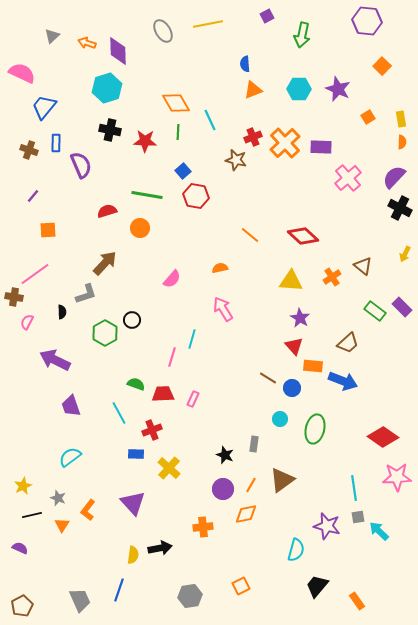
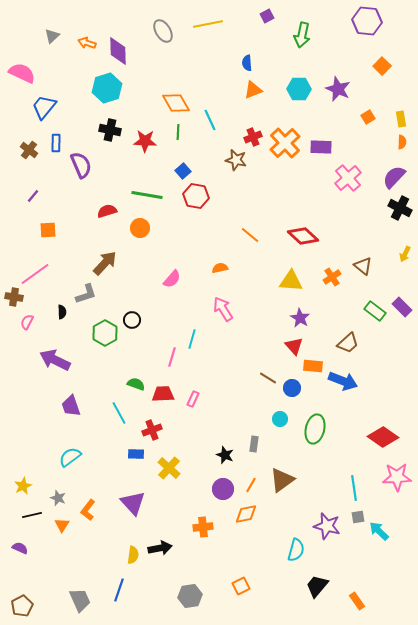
blue semicircle at (245, 64): moved 2 px right, 1 px up
brown cross at (29, 150): rotated 18 degrees clockwise
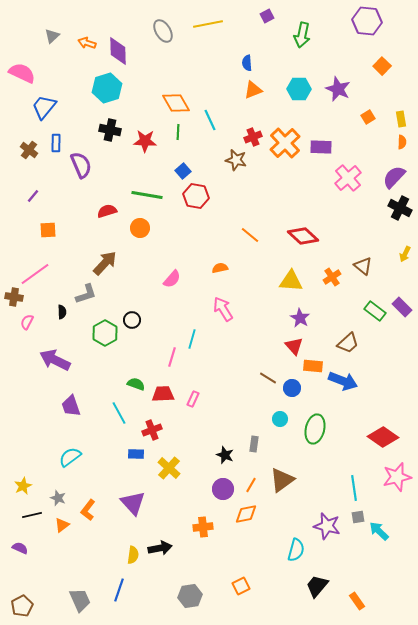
pink star at (397, 477): rotated 12 degrees counterclockwise
orange triangle at (62, 525): rotated 21 degrees clockwise
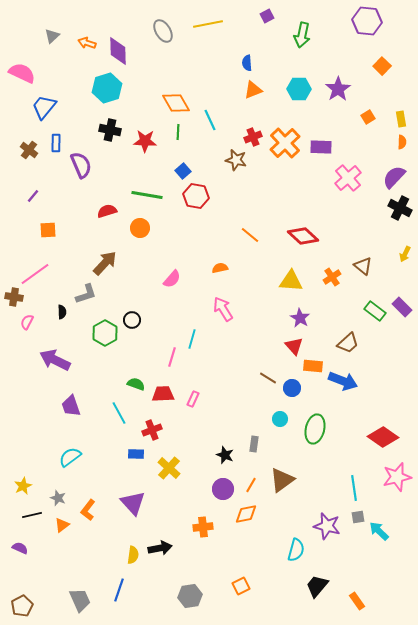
purple star at (338, 89): rotated 15 degrees clockwise
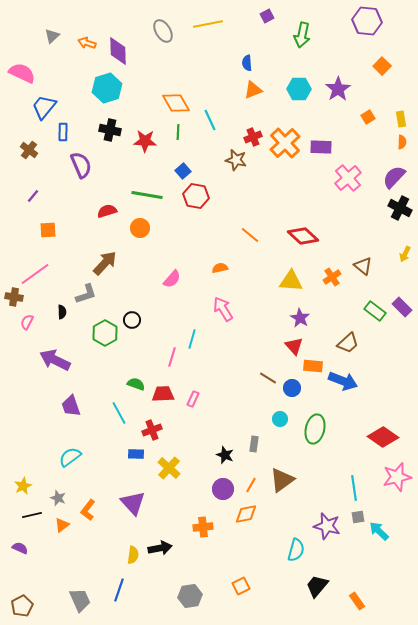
blue rectangle at (56, 143): moved 7 px right, 11 px up
